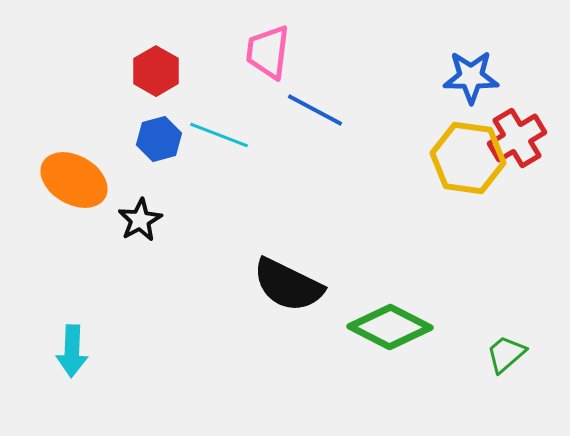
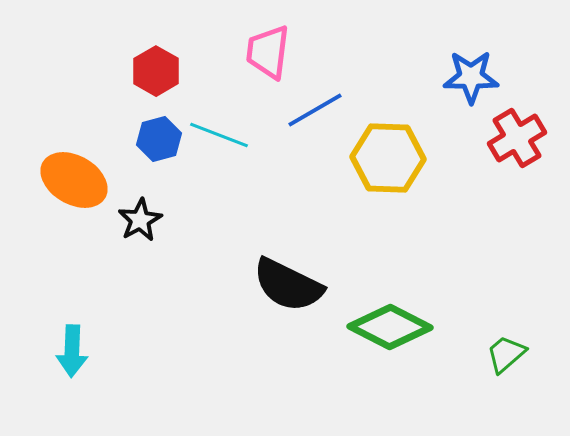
blue line: rotated 58 degrees counterclockwise
yellow hexagon: moved 80 px left; rotated 6 degrees counterclockwise
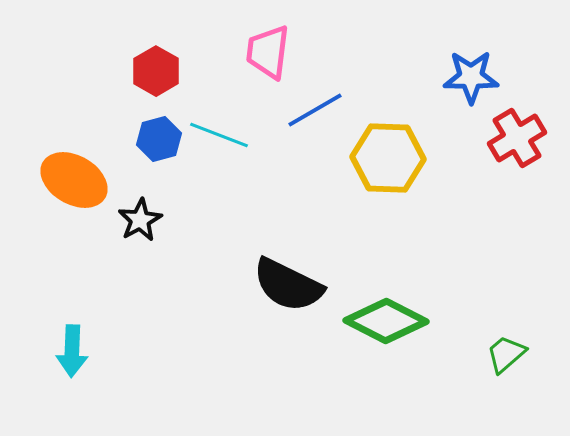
green diamond: moved 4 px left, 6 px up
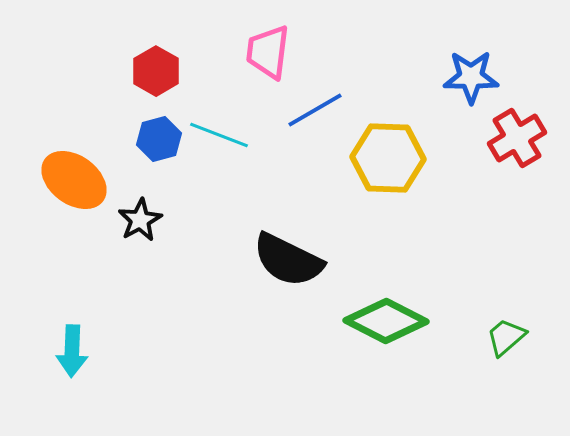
orange ellipse: rotated 6 degrees clockwise
black semicircle: moved 25 px up
green trapezoid: moved 17 px up
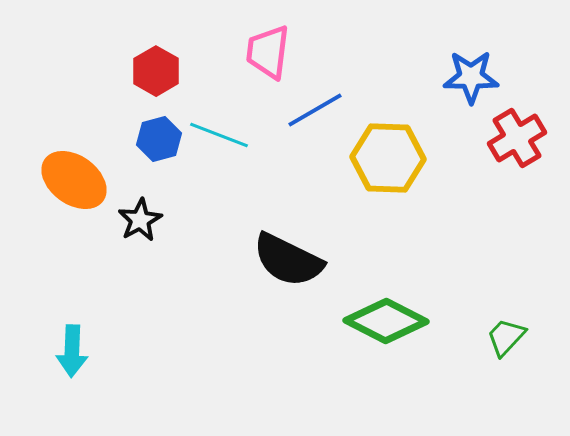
green trapezoid: rotated 6 degrees counterclockwise
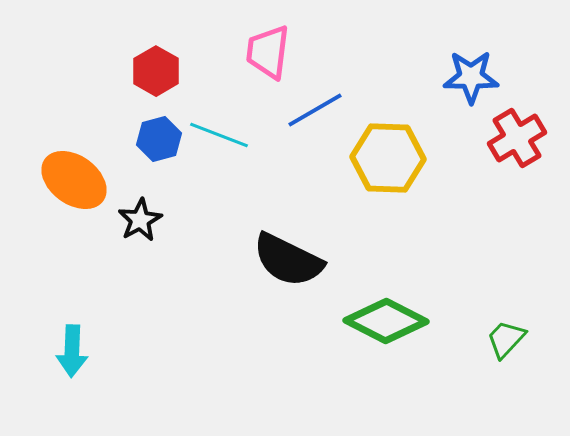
green trapezoid: moved 2 px down
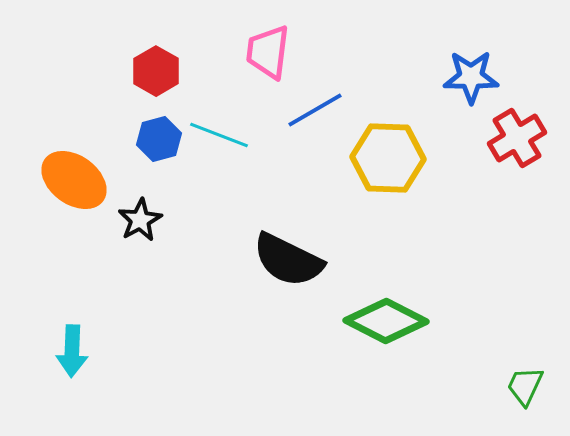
green trapezoid: moved 19 px right, 47 px down; rotated 18 degrees counterclockwise
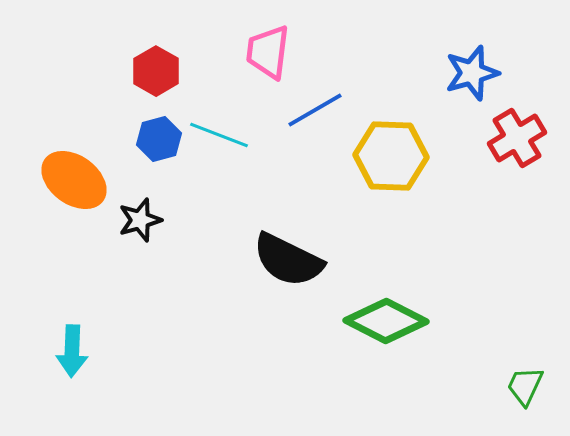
blue star: moved 1 px right, 4 px up; rotated 16 degrees counterclockwise
yellow hexagon: moved 3 px right, 2 px up
black star: rotated 12 degrees clockwise
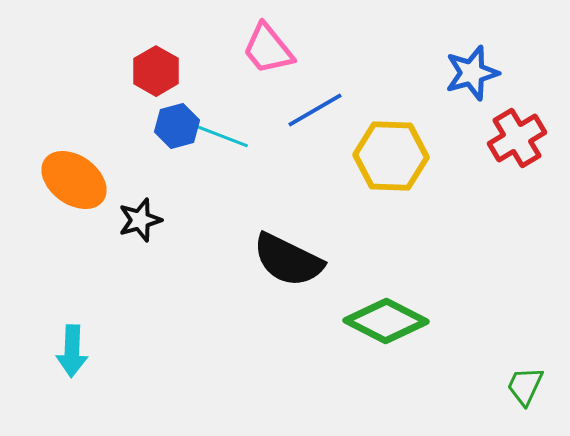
pink trapezoid: moved 3 px up; rotated 46 degrees counterclockwise
blue hexagon: moved 18 px right, 13 px up
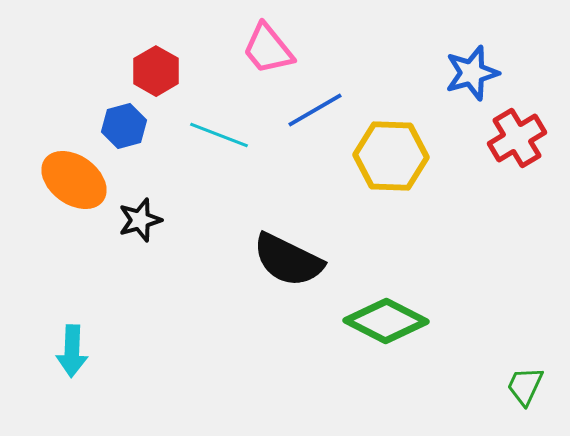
blue hexagon: moved 53 px left
